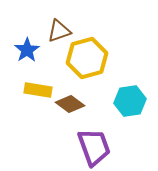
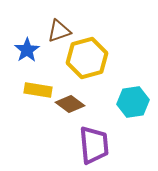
cyan hexagon: moved 3 px right, 1 px down
purple trapezoid: moved 2 px up; rotated 15 degrees clockwise
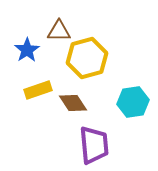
brown triangle: rotated 20 degrees clockwise
yellow rectangle: rotated 28 degrees counterclockwise
brown diamond: moved 3 px right, 1 px up; rotated 20 degrees clockwise
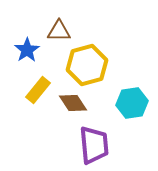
yellow hexagon: moved 7 px down
yellow rectangle: rotated 32 degrees counterclockwise
cyan hexagon: moved 1 px left, 1 px down
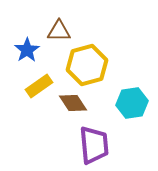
yellow rectangle: moved 1 px right, 4 px up; rotated 16 degrees clockwise
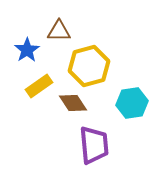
yellow hexagon: moved 2 px right, 1 px down
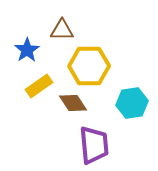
brown triangle: moved 3 px right, 1 px up
yellow hexagon: rotated 15 degrees clockwise
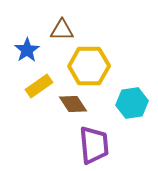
brown diamond: moved 1 px down
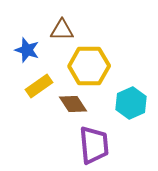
blue star: rotated 20 degrees counterclockwise
cyan hexagon: moved 1 px left; rotated 16 degrees counterclockwise
